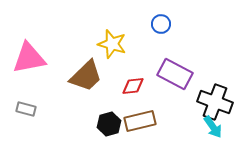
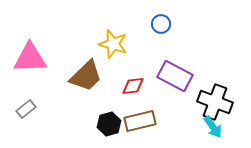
yellow star: moved 1 px right
pink triangle: moved 1 px right; rotated 9 degrees clockwise
purple rectangle: moved 2 px down
gray rectangle: rotated 54 degrees counterclockwise
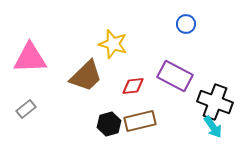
blue circle: moved 25 px right
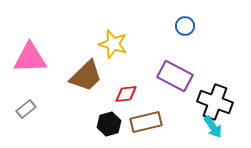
blue circle: moved 1 px left, 2 px down
red diamond: moved 7 px left, 8 px down
brown rectangle: moved 6 px right, 1 px down
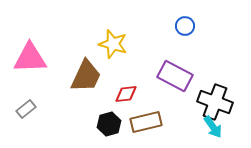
brown trapezoid: rotated 21 degrees counterclockwise
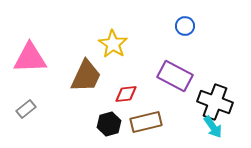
yellow star: rotated 16 degrees clockwise
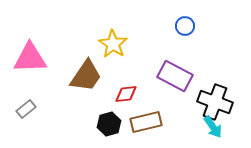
brown trapezoid: rotated 9 degrees clockwise
